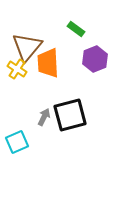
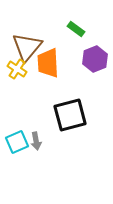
gray arrow: moved 8 px left, 24 px down; rotated 144 degrees clockwise
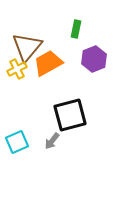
green rectangle: rotated 66 degrees clockwise
purple hexagon: moved 1 px left
orange trapezoid: rotated 64 degrees clockwise
yellow cross: rotated 30 degrees clockwise
gray arrow: moved 16 px right; rotated 48 degrees clockwise
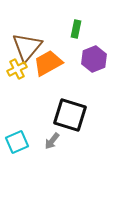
black square: rotated 32 degrees clockwise
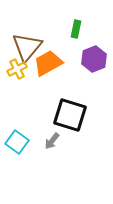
cyan square: rotated 30 degrees counterclockwise
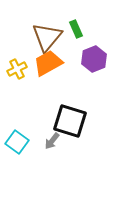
green rectangle: rotated 36 degrees counterclockwise
brown triangle: moved 20 px right, 10 px up
black square: moved 6 px down
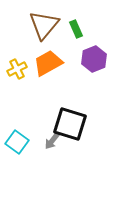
brown triangle: moved 3 px left, 12 px up
black square: moved 3 px down
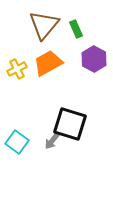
purple hexagon: rotated 10 degrees counterclockwise
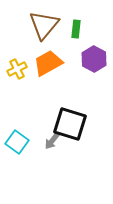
green rectangle: rotated 30 degrees clockwise
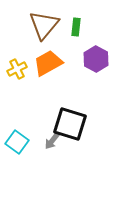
green rectangle: moved 2 px up
purple hexagon: moved 2 px right
